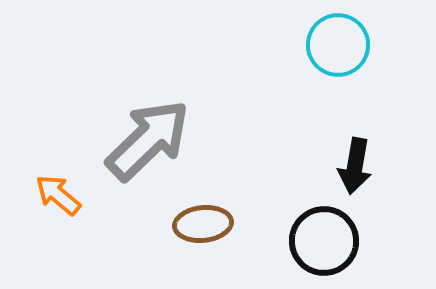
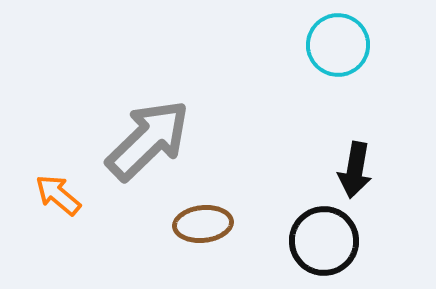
black arrow: moved 4 px down
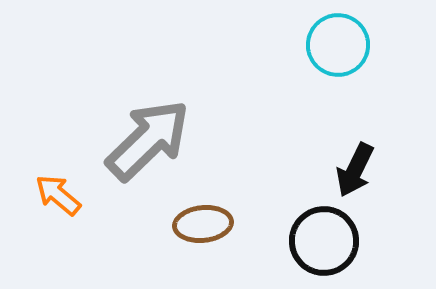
black arrow: rotated 16 degrees clockwise
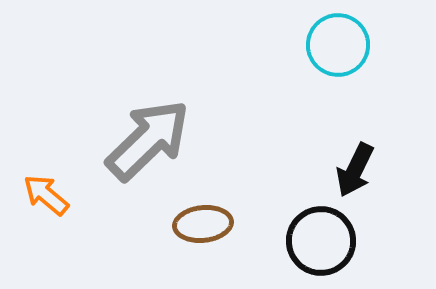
orange arrow: moved 12 px left
black circle: moved 3 px left
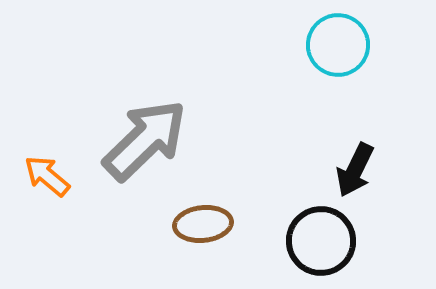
gray arrow: moved 3 px left
orange arrow: moved 1 px right, 19 px up
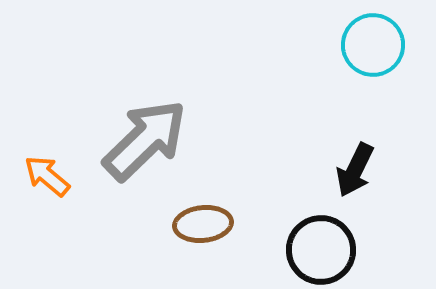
cyan circle: moved 35 px right
black circle: moved 9 px down
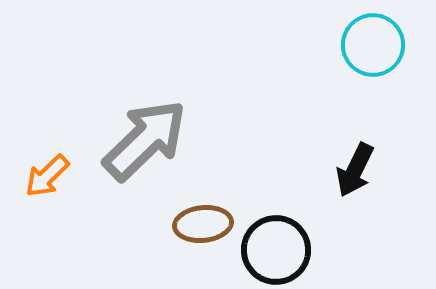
orange arrow: rotated 84 degrees counterclockwise
black circle: moved 45 px left
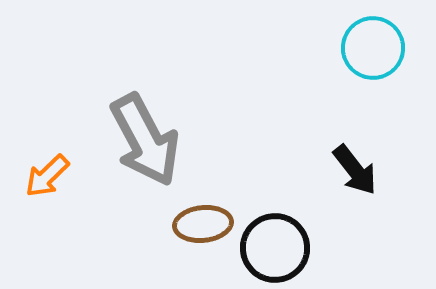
cyan circle: moved 3 px down
gray arrow: rotated 106 degrees clockwise
black arrow: rotated 64 degrees counterclockwise
black circle: moved 1 px left, 2 px up
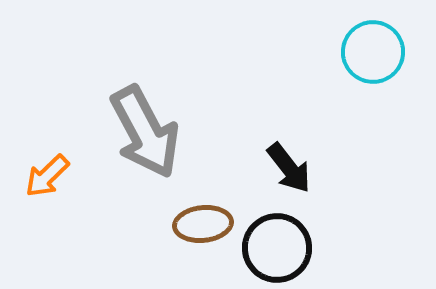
cyan circle: moved 4 px down
gray arrow: moved 8 px up
black arrow: moved 66 px left, 2 px up
black circle: moved 2 px right
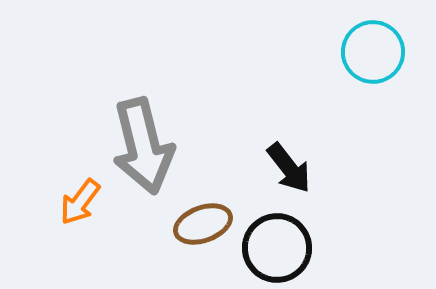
gray arrow: moved 2 px left, 14 px down; rotated 14 degrees clockwise
orange arrow: moved 33 px right, 26 px down; rotated 9 degrees counterclockwise
brown ellipse: rotated 14 degrees counterclockwise
